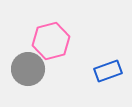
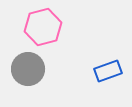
pink hexagon: moved 8 px left, 14 px up
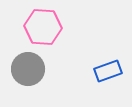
pink hexagon: rotated 18 degrees clockwise
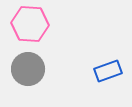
pink hexagon: moved 13 px left, 3 px up
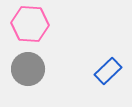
blue rectangle: rotated 24 degrees counterclockwise
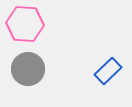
pink hexagon: moved 5 px left
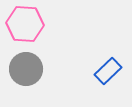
gray circle: moved 2 px left
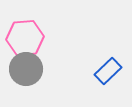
pink hexagon: moved 14 px down; rotated 9 degrees counterclockwise
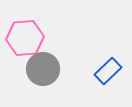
gray circle: moved 17 px right
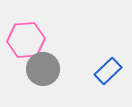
pink hexagon: moved 1 px right, 2 px down
